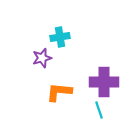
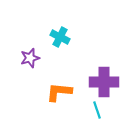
cyan cross: rotated 36 degrees clockwise
purple star: moved 12 px left
cyan line: moved 2 px left
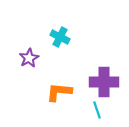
purple star: moved 1 px left; rotated 12 degrees counterclockwise
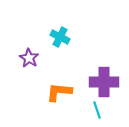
purple star: rotated 12 degrees counterclockwise
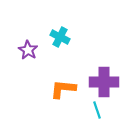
purple star: moved 1 px left, 8 px up
orange L-shape: moved 4 px right, 3 px up
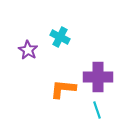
purple cross: moved 6 px left, 5 px up
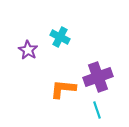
purple cross: rotated 20 degrees counterclockwise
